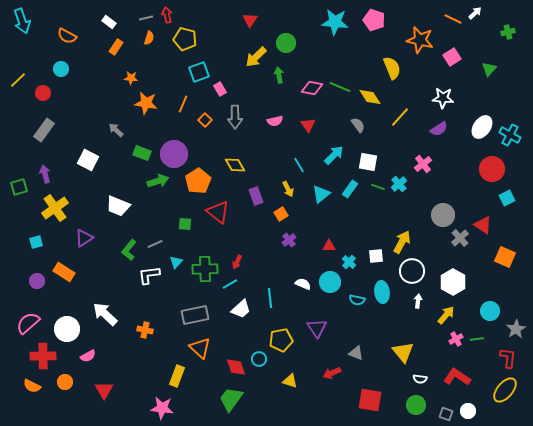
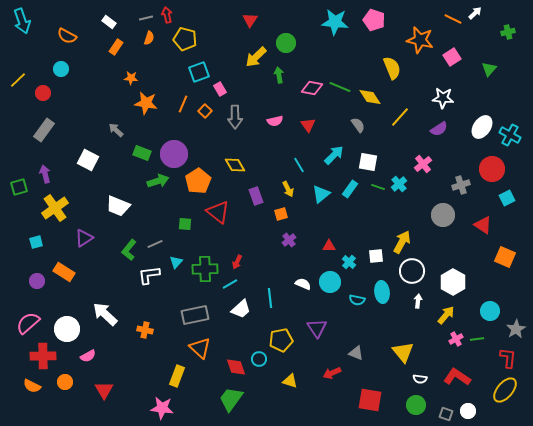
orange square at (205, 120): moved 9 px up
orange square at (281, 214): rotated 16 degrees clockwise
gray cross at (460, 238): moved 1 px right, 53 px up; rotated 24 degrees clockwise
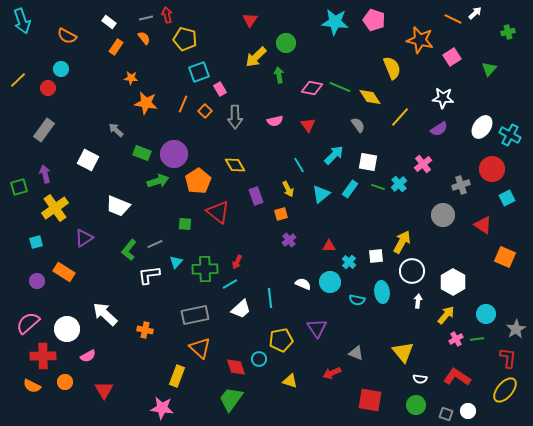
orange semicircle at (149, 38): moved 5 px left; rotated 56 degrees counterclockwise
red circle at (43, 93): moved 5 px right, 5 px up
cyan circle at (490, 311): moved 4 px left, 3 px down
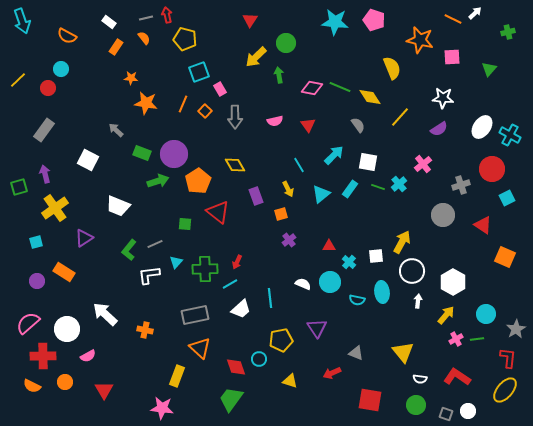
pink square at (452, 57): rotated 30 degrees clockwise
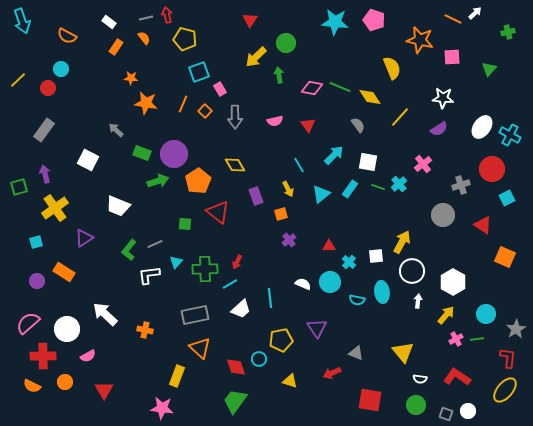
green trapezoid at (231, 399): moved 4 px right, 2 px down
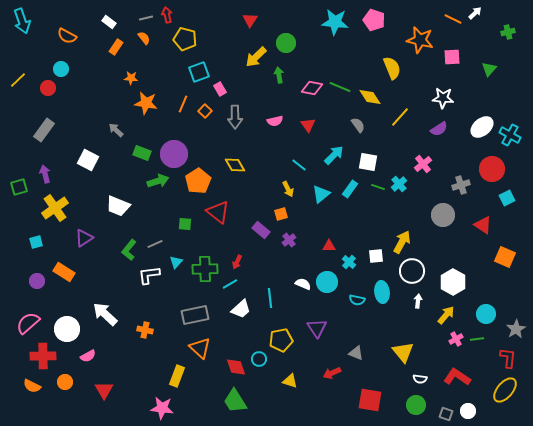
white ellipse at (482, 127): rotated 15 degrees clockwise
cyan line at (299, 165): rotated 21 degrees counterclockwise
purple rectangle at (256, 196): moved 5 px right, 34 px down; rotated 30 degrees counterclockwise
cyan circle at (330, 282): moved 3 px left
green trapezoid at (235, 401): rotated 68 degrees counterclockwise
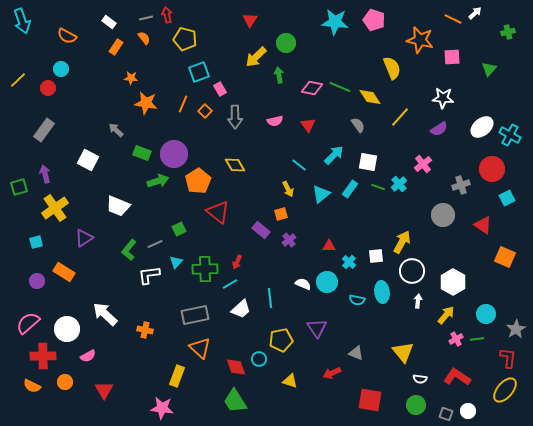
green square at (185, 224): moved 6 px left, 5 px down; rotated 32 degrees counterclockwise
